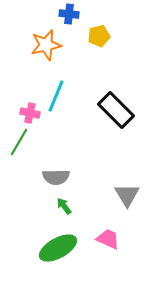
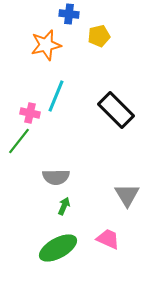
green line: moved 1 px up; rotated 8 degrees clockwise
green arrow: rotated 60 degrees clockwise
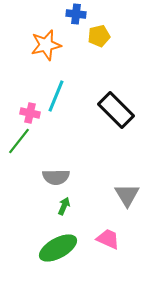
blue cross: moved 7 px right
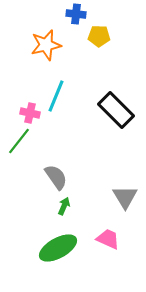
yellow pentagon: rotated 15 degrees clockwise
gray semicircle: rotated 124 degrees counterclockwise
gray triangle: moved 2 px left, 2 px down
